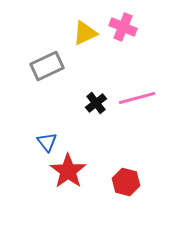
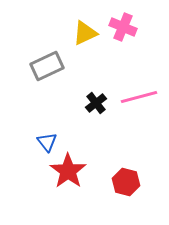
pink line: moved 2 px right, 1 px up
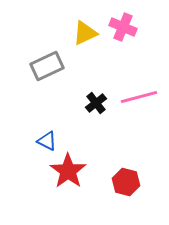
blue triangle: moved 1 px up; rotated 25 degrees counterclockwise
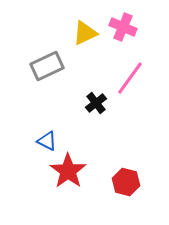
pink line: moved 9 px left, 19 px up; rotated 39 degrees counterclockwise
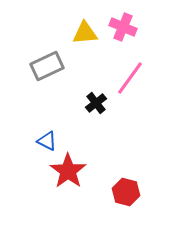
yellow triangle: rotated 20 degrees clockwise
red hexagon: moved 10 px down
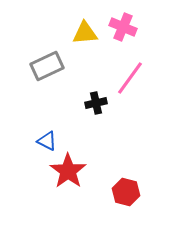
black cross: rotated 25 degrees clockwise
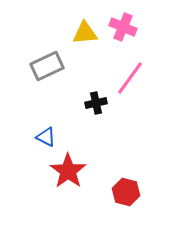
blue triangle: moved 1 px left, 4 px up
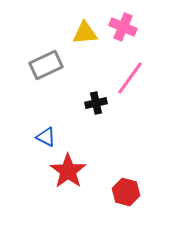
gray rectangle: moved 1 px left, 1 px up
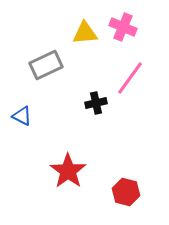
blue triangle: moved 24 px left, 21 px up
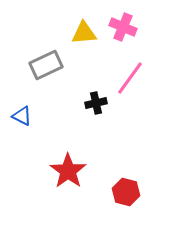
yellow triangle: moved 1 px left
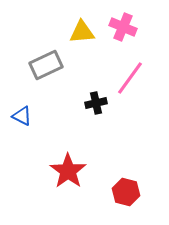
yellow triangle: moved 2 px left, 1 px up
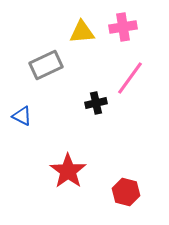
pink cross: rotated 32 degrees counterclockwise
